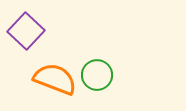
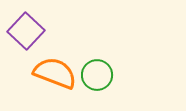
orange semicircle: moved 6 px up
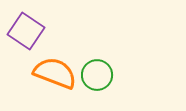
purple square: rotated 9 degrees counterclockwise
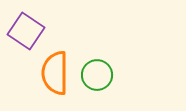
orange semicircle: rotated 111 degrees counterclockwise
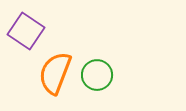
orange semicircle: rotated 21 degrees clockwise
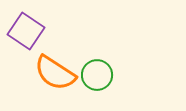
orange semicircle: rotated 78 degrees counterclockwise
